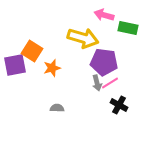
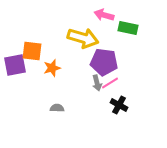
orange square: rotated 25 degrees counterclockwise
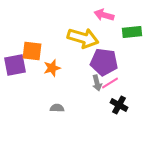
green rectangle: moved 4 px right, 4 px down; rotated 18 degrees counterclockwise
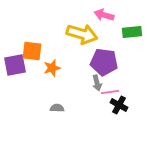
yellow arrow: moved 1 px left, 4 px up
pink line: moved 9 px down; rotated 24 degrees clockwise
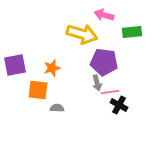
orange square: moved 6 px right, 39 px down
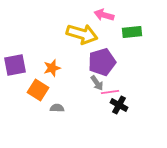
purple pentagon: moved 2 px left; rotated 24 degrees counterclockwise
gray arrow: rotated 21 degrees counterclockwise
orange square: rotated 25 degrees clockwise
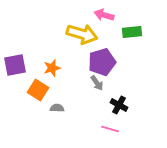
pink line: moved 37 px down; rotated 24 degrees clockwise
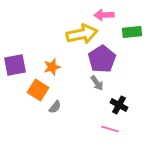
pink arrow: rotated 18 degrees counterclockwise
yellow arrow: rotated 28 degrees counterclockwise
purple pentagon: moved 3 px up; rotated 16 degrees counterclockwise
orange star: moved 1 px up
gray semicircle: moved 2 px left, 1 px up; rotated 128 degrees clockwise
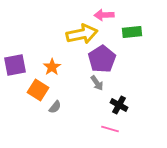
orange star: rotated 18 degrees counterclockwise
